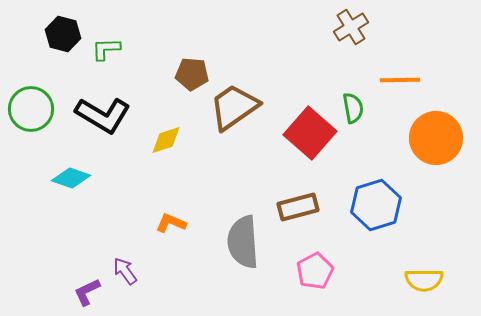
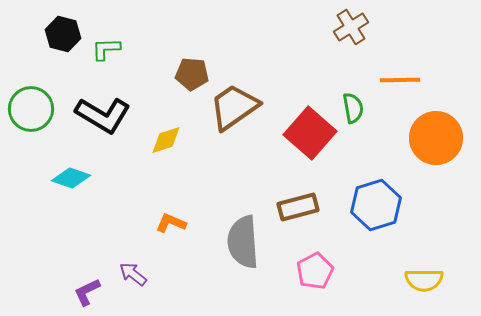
purple arrow: moved 8 px right, 3 px down; rotated 16 degrees counterclockwise
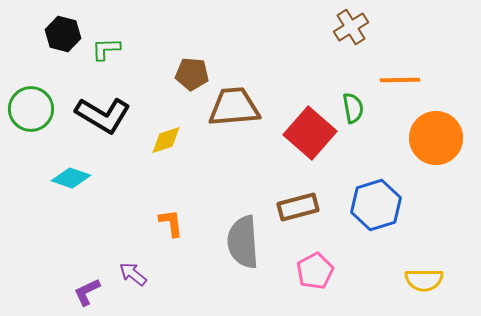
brown trapezoid: rotated 30 degrees clockwise
orange L-shape: rotated 60 degrees clockwise
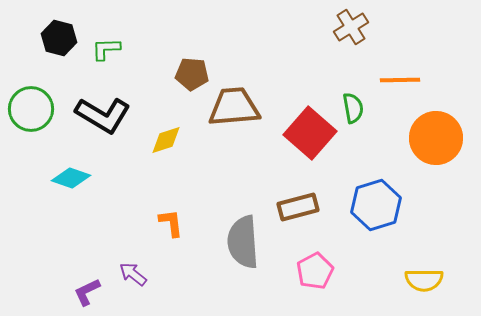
black hexagon: moved 4 px left, 4 px down
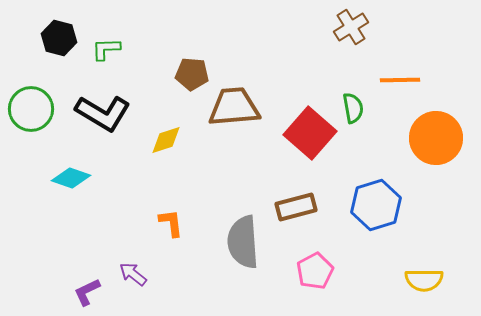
black L-shape: moved 2 px up
brown rectangle: moved 2 px left
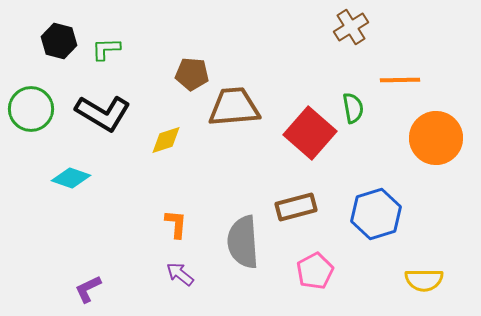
black hexagon: moved 3 px down
blue hexagon: moved 9 px down
orange L-shape: moved 5 px right, 1 px down; rotated 12 degrees clockwise
purple arrow: moved 47 px right
purple L-shape: moved 1 px right, 3 px up
